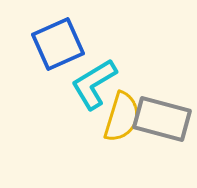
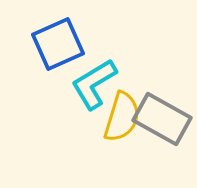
gray rectangle: rotated 14 degrees clockwise
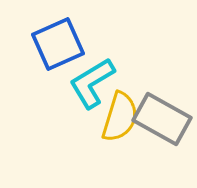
cyan L-shape: moved 2 px left, 1 px up
yellow semicircle: moved 2 px left
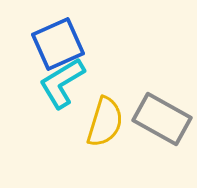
cyan L-shape: moved 30 px left
yellow semicircle: moved 15 px left, 5 px down
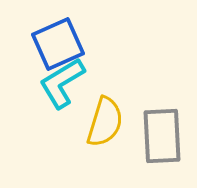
gray rectangle: moved 17 px down; rotated 58 degrees clockwise
